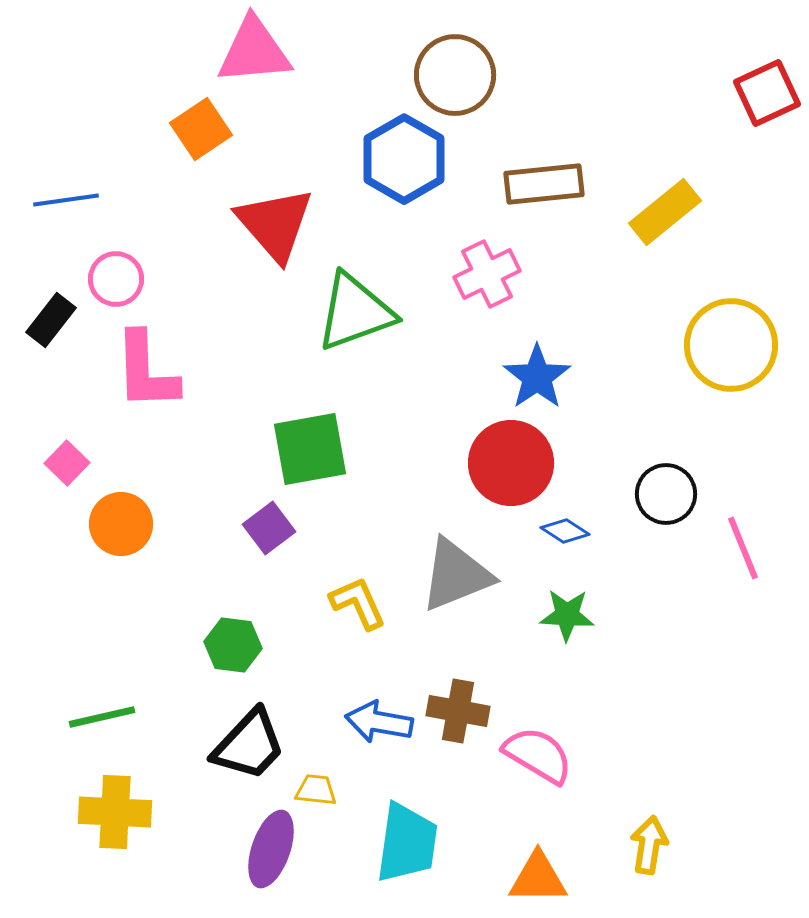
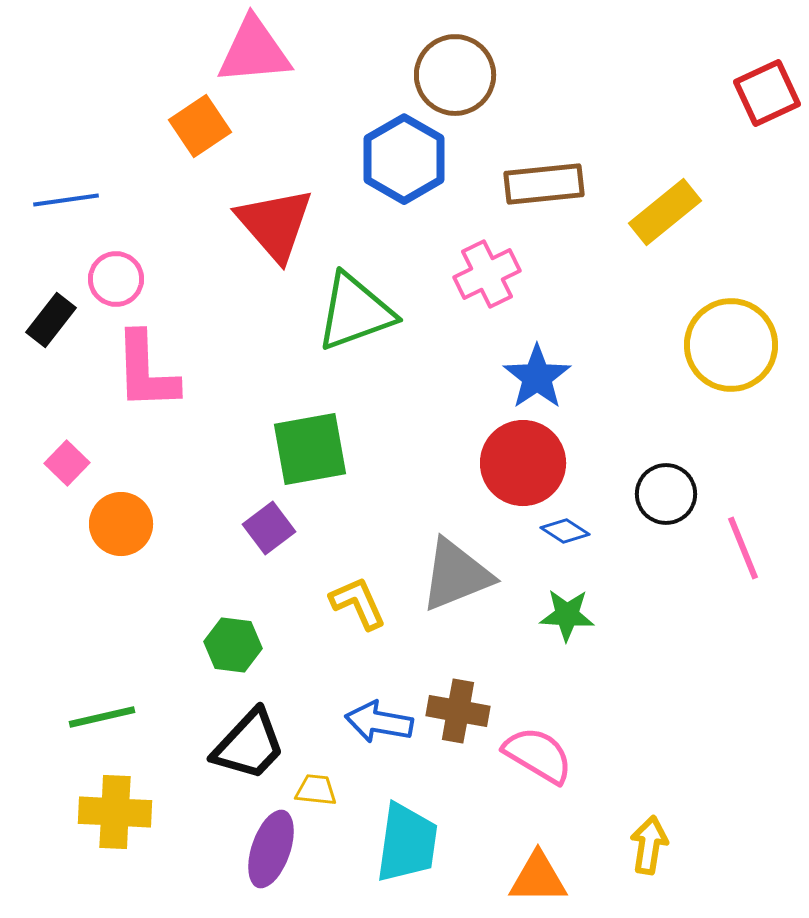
orange square: moved 1 px left, 3 px up
red circle: moved 12 px right
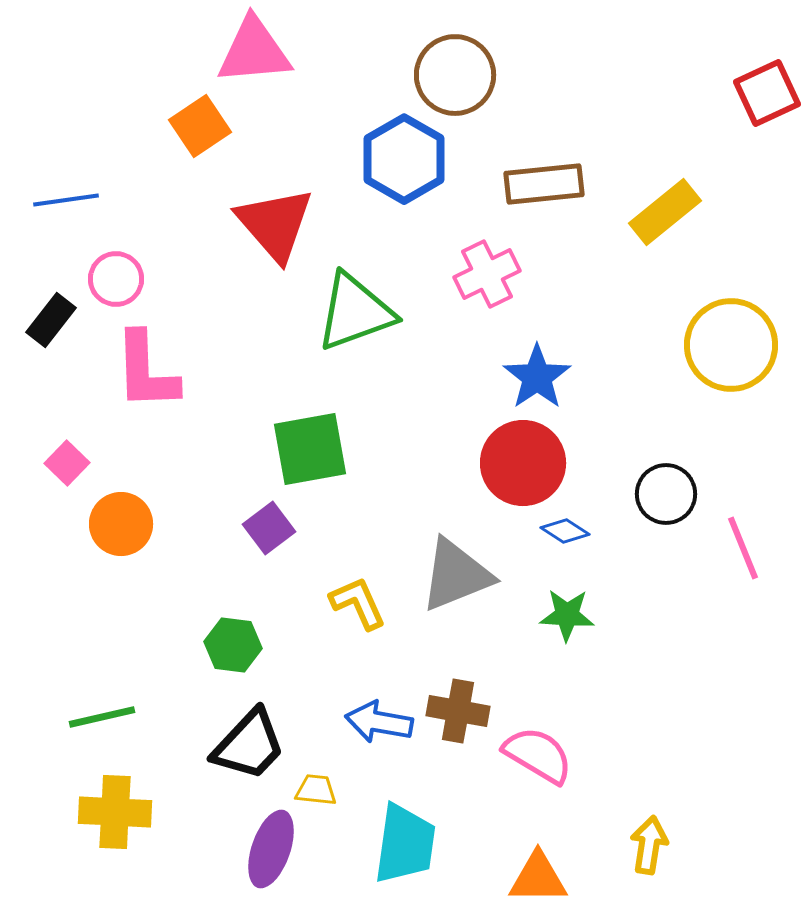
cyan trapezoid: moved 2 px left, 1 px down
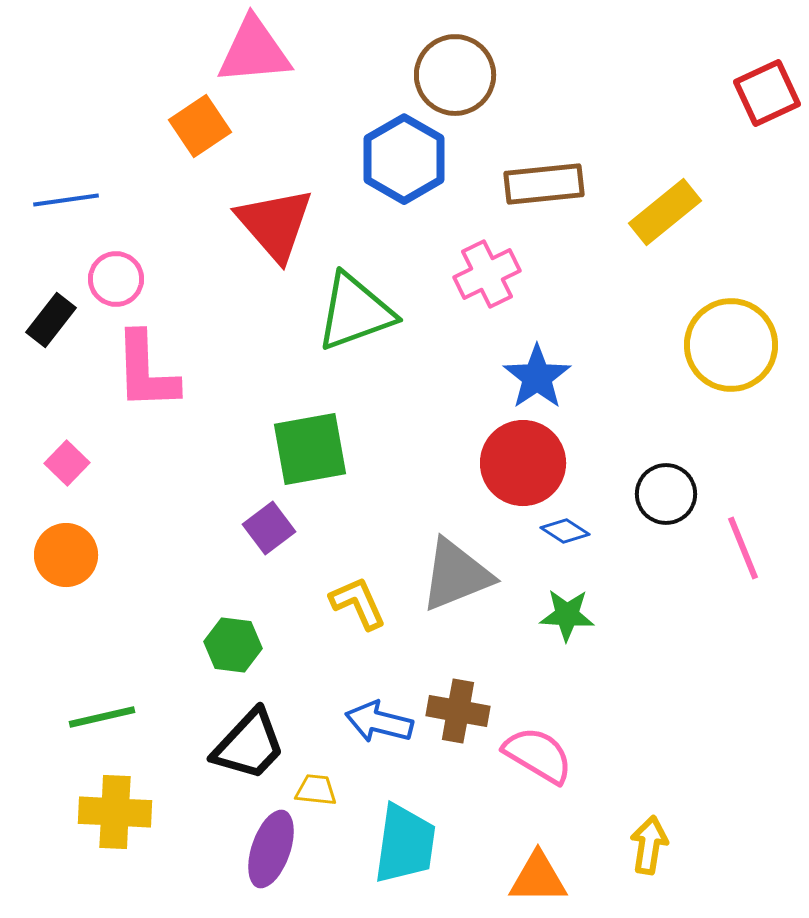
orange circle: moved 55 px left, 31 px down
blue arrow: rotated 4 degrees clockwise
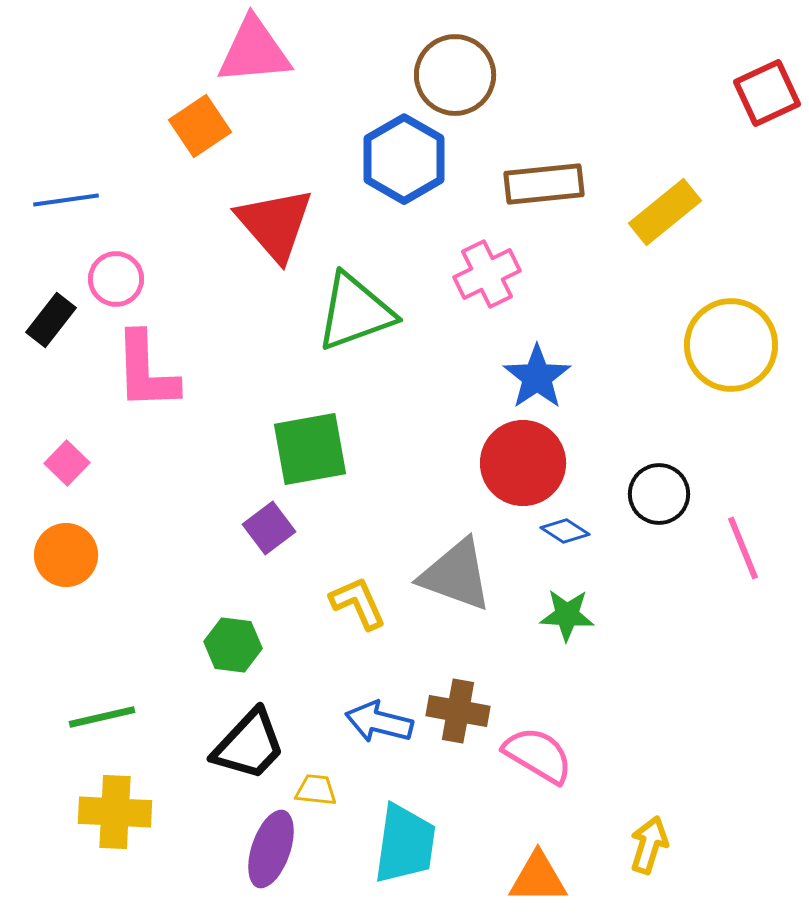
black circle: moved 7 px left
gray triangle: rotated 42 degrees clockwise
yellow arrow: rotated 8 degrees clockwise
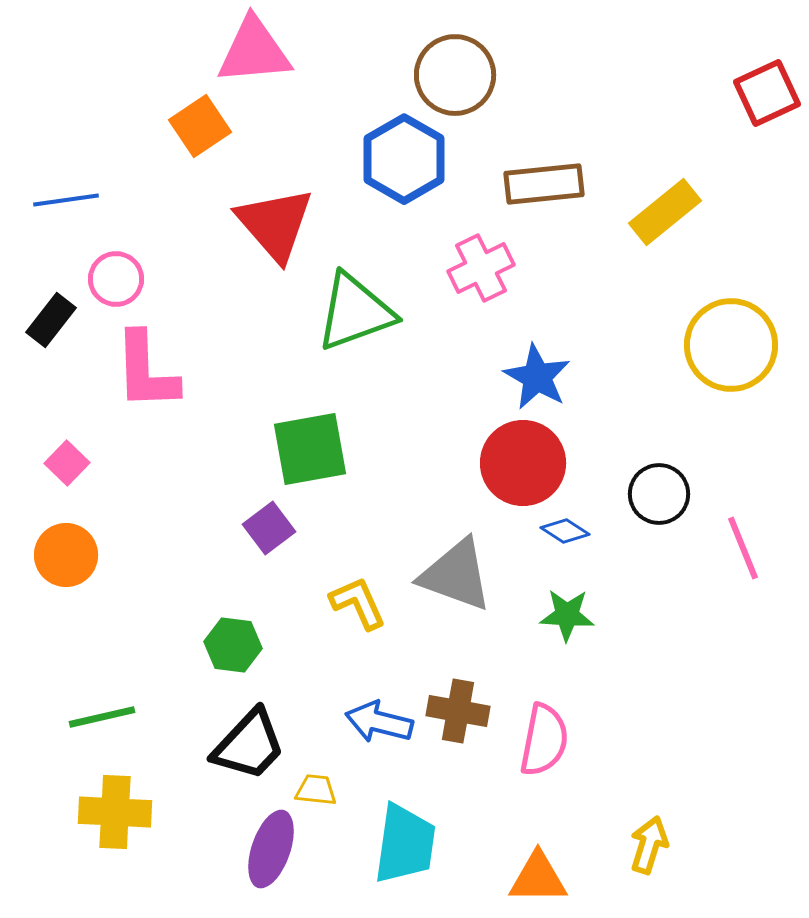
pink cross: moved 6 px left, 6 px up
blue star: rotated 8 degrees counterclockwise
pink semicircle: moved 6 px right, 15 px up; rotated 70 degrees clockwise
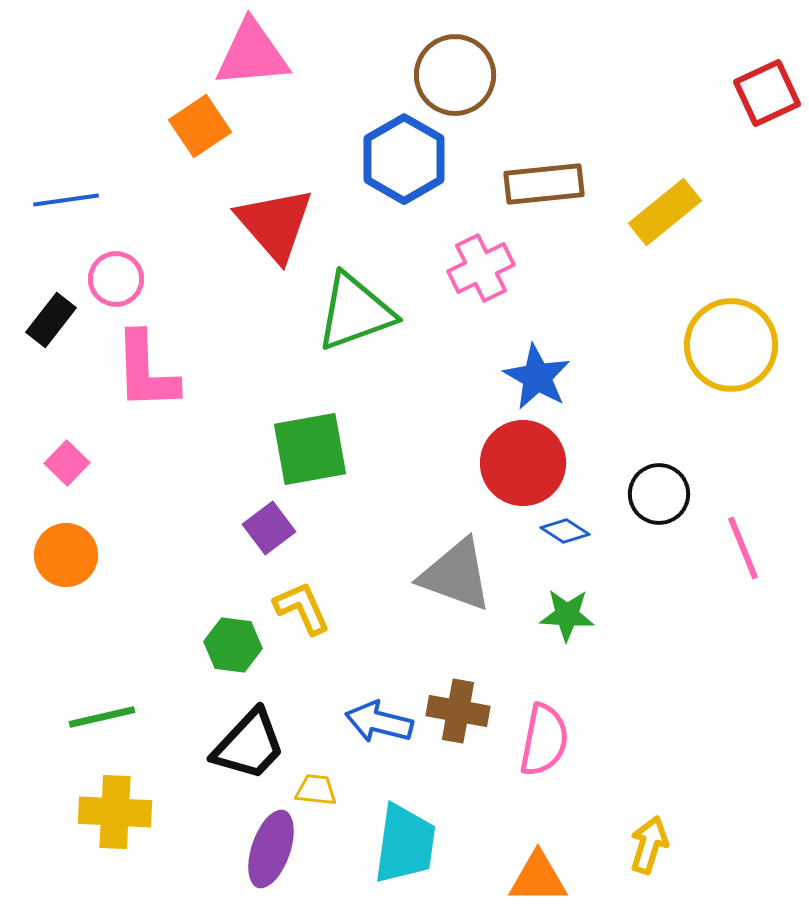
pink triangle: moved 2 px left, 3 px down
yellow L-shape: moved 56 px left, 5 px down
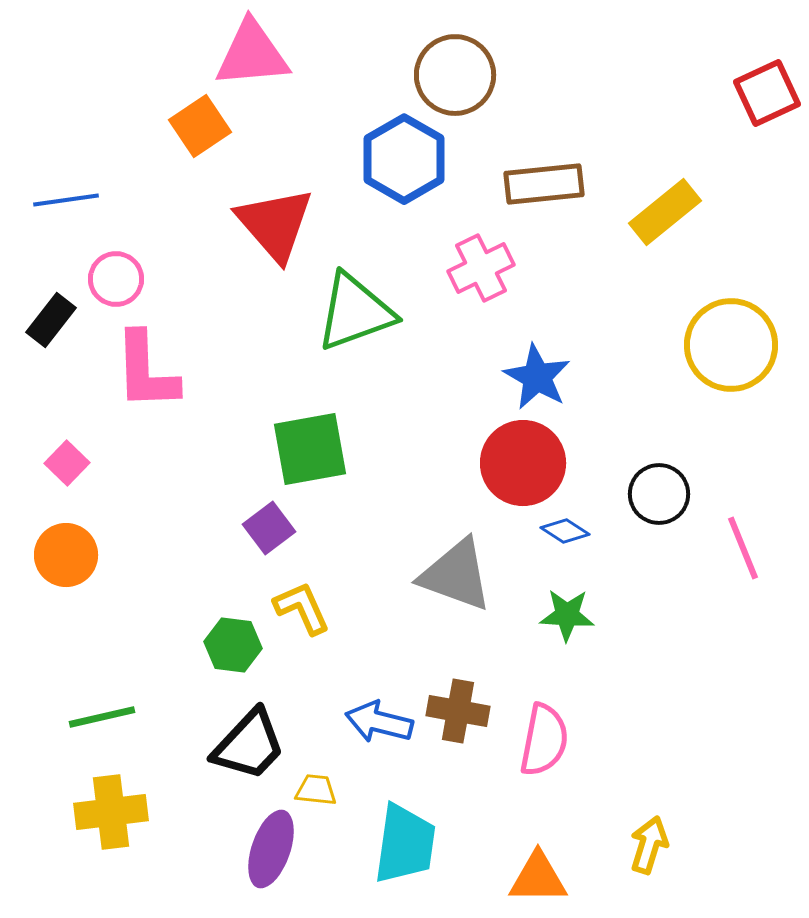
yellow cross: moved 4 px left; rotated 10 degrees counterclockwise
